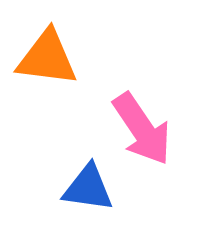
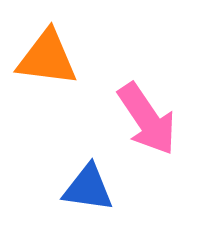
pink arrow: moved 5 px right, 10 px up
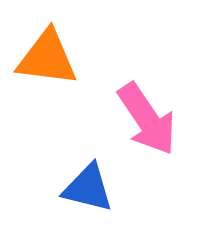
blue triangle: rotated 6 degrees clockwise
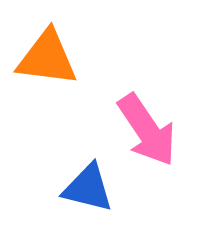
pink arrow: moved 11 px down
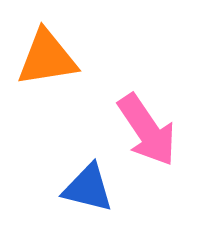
orange triangle: rotated 16 degrees counterclockwise
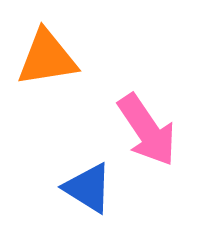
blue triangle: rotated 18 degrees clockwise
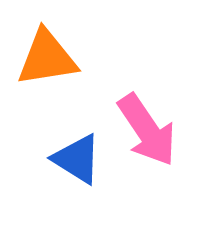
blue triangle: moved 11 px left, 29 px up
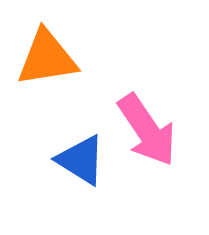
blue triangle: moved 4 px right, 1 px down
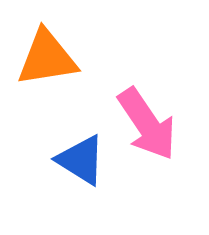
pink arrow: moved 6 px up
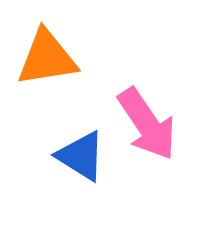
blue triangle: moved 4 px up
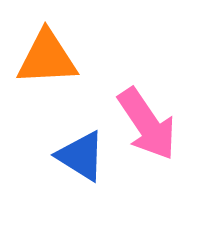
orange triangle: rotated 6 degrees clockwise
